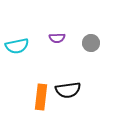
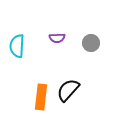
cyan semicircle: rotated 105 degrees clockwise
black semicircle: rotated 140 degrees clockwise
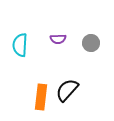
purple semicircle: moved 1 px right, 1 px down
cyan semicircle: moved 3 px right, 1 px up
black semicircle: moved 1 px left
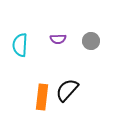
gray circle: moved 2 px up
orange rectangle: moved 1 px right
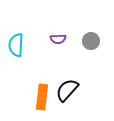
cyan semicircle: moved 4 px left
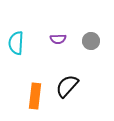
cyan semicircle: moved 2 px up
black semicircle: moved 4 px up
orange rectangle: moved 7 px left, 1 px up
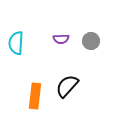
purple semicircle: moved 3 px right
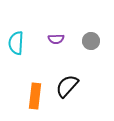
purple semicircle: moved 5 px left
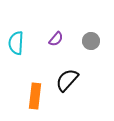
purple semicircle: rotated 49 degrees counterclockwise
black semicircle: moved 6 px up
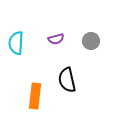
purple semicircle: rotated 35 degrees clockwise
black semicircle: rotated 55 degrees counterclockwise
